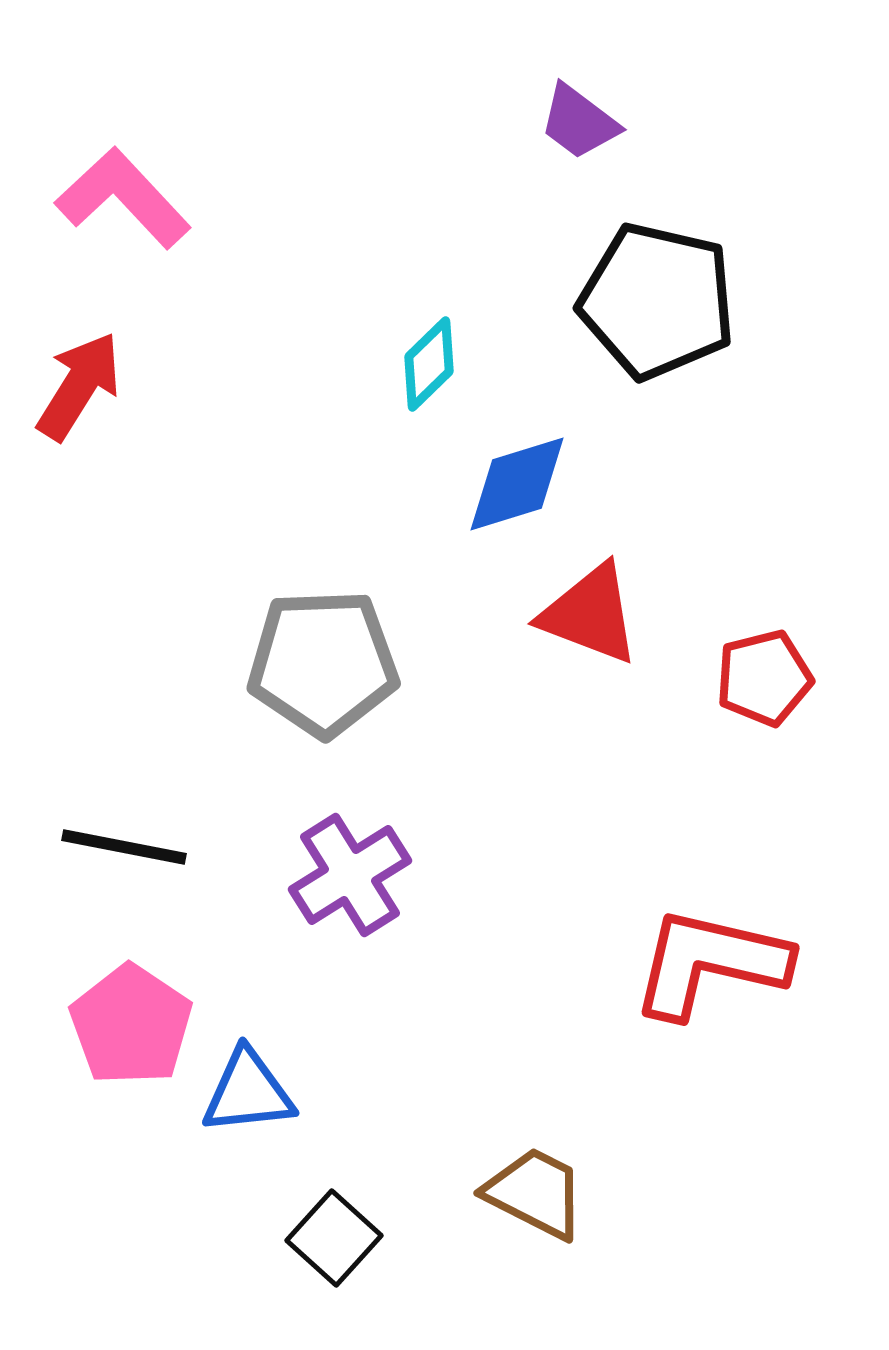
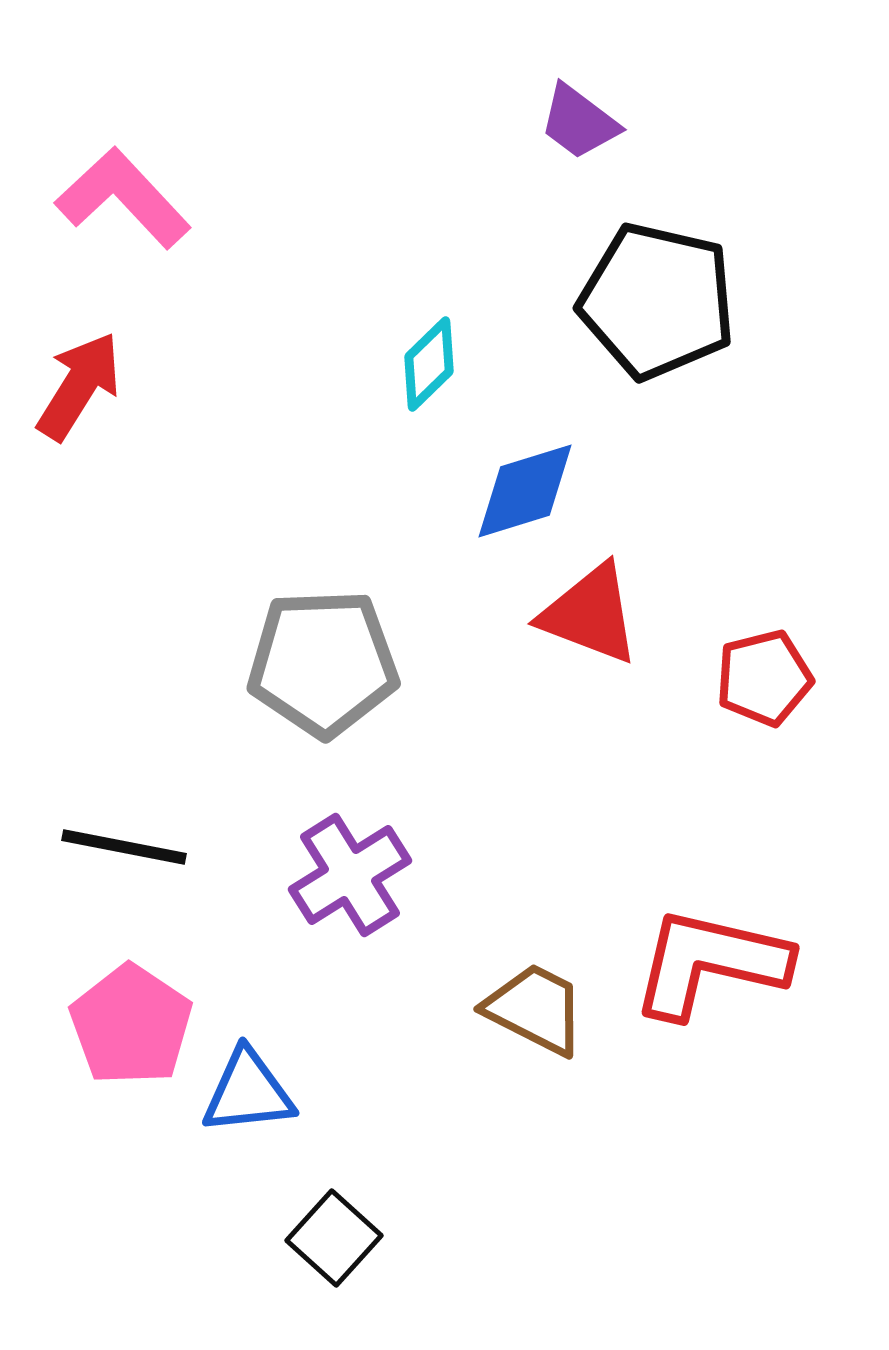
blue diamond: moved 8 px right, 7 px down
brown trapezoid: moved 184 px up
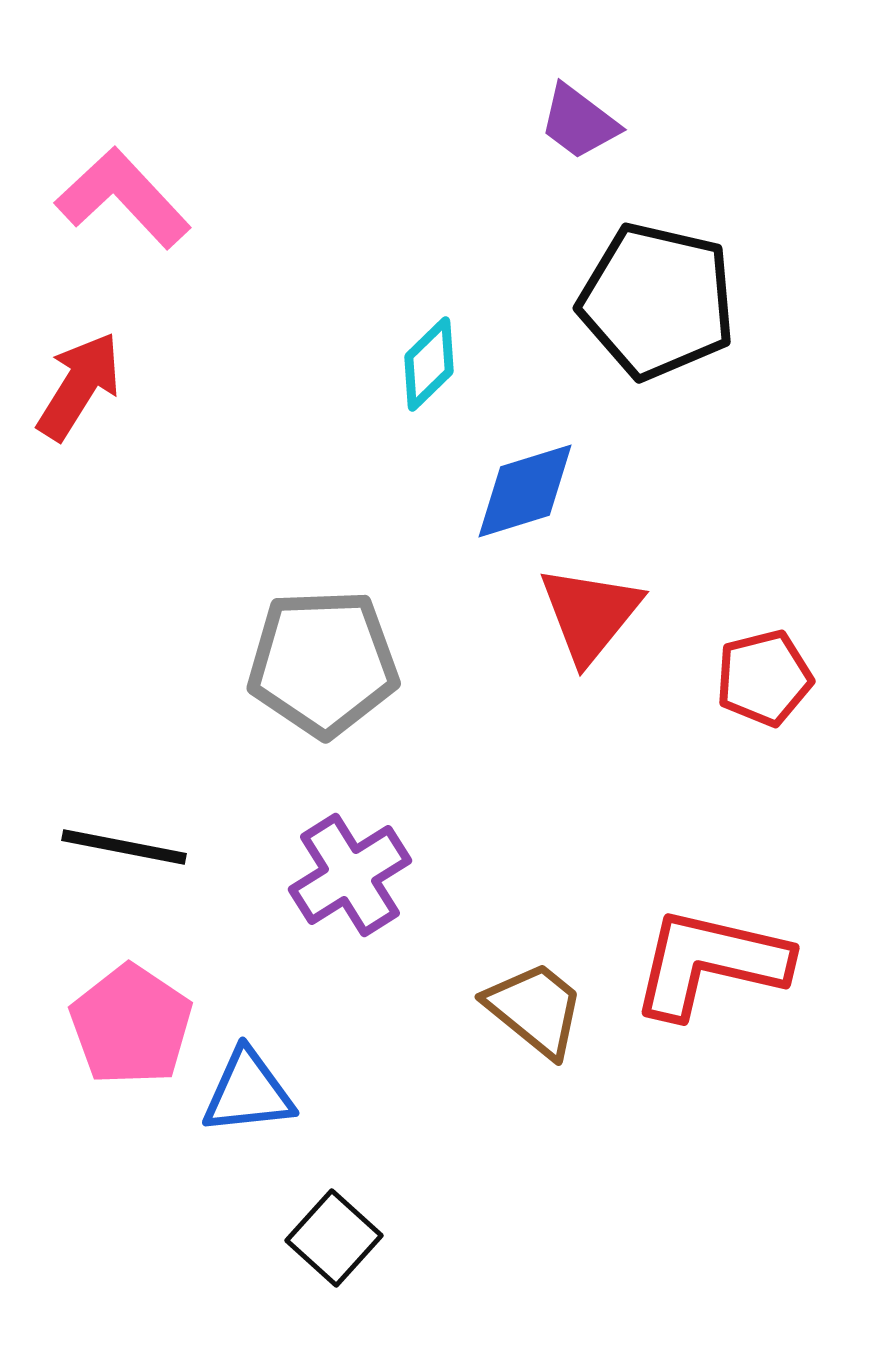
red triangle: rotated 48 degrees clockwise
brown trapezoid: rotated 12 degrees clockwise
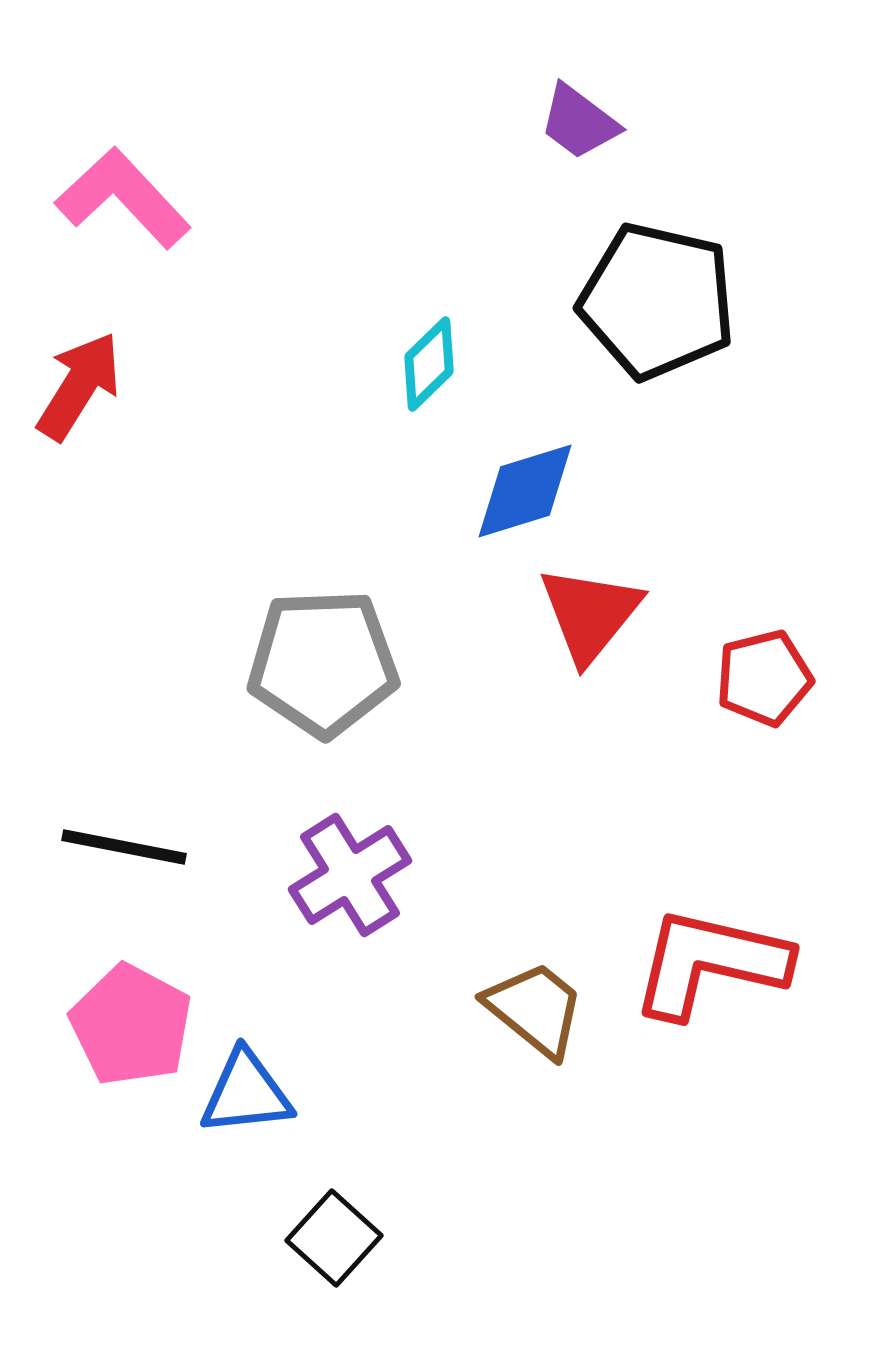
pink pentagon: rotated 6 degrees counterclockwise
blue triangle: moved 2 px left, 1 px down
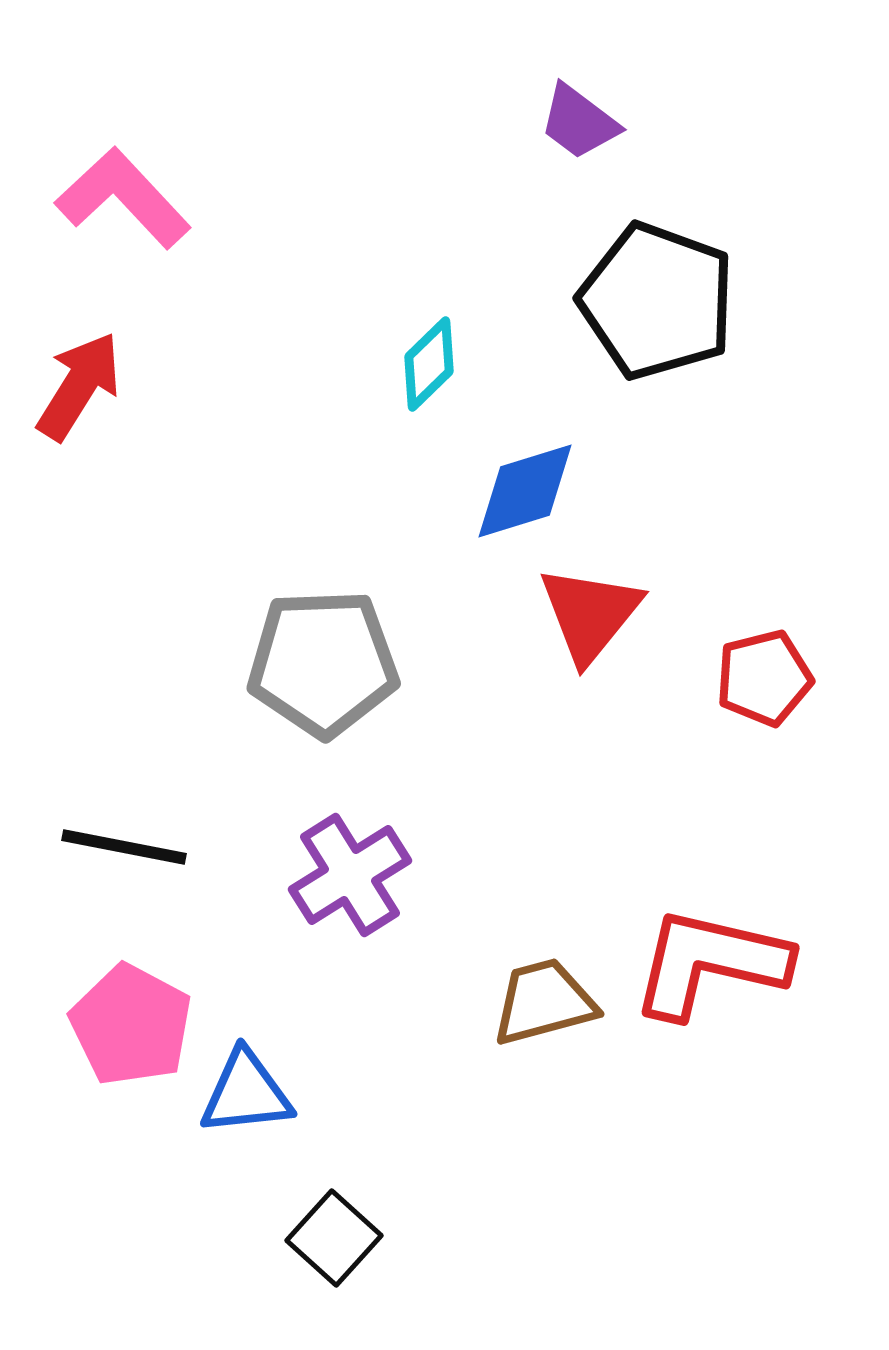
black pentagon: rotated 7 degrees clockwise
brown trapezoid: moved 9 px right, 7 px up; rotated 54 degrees counterclockwise
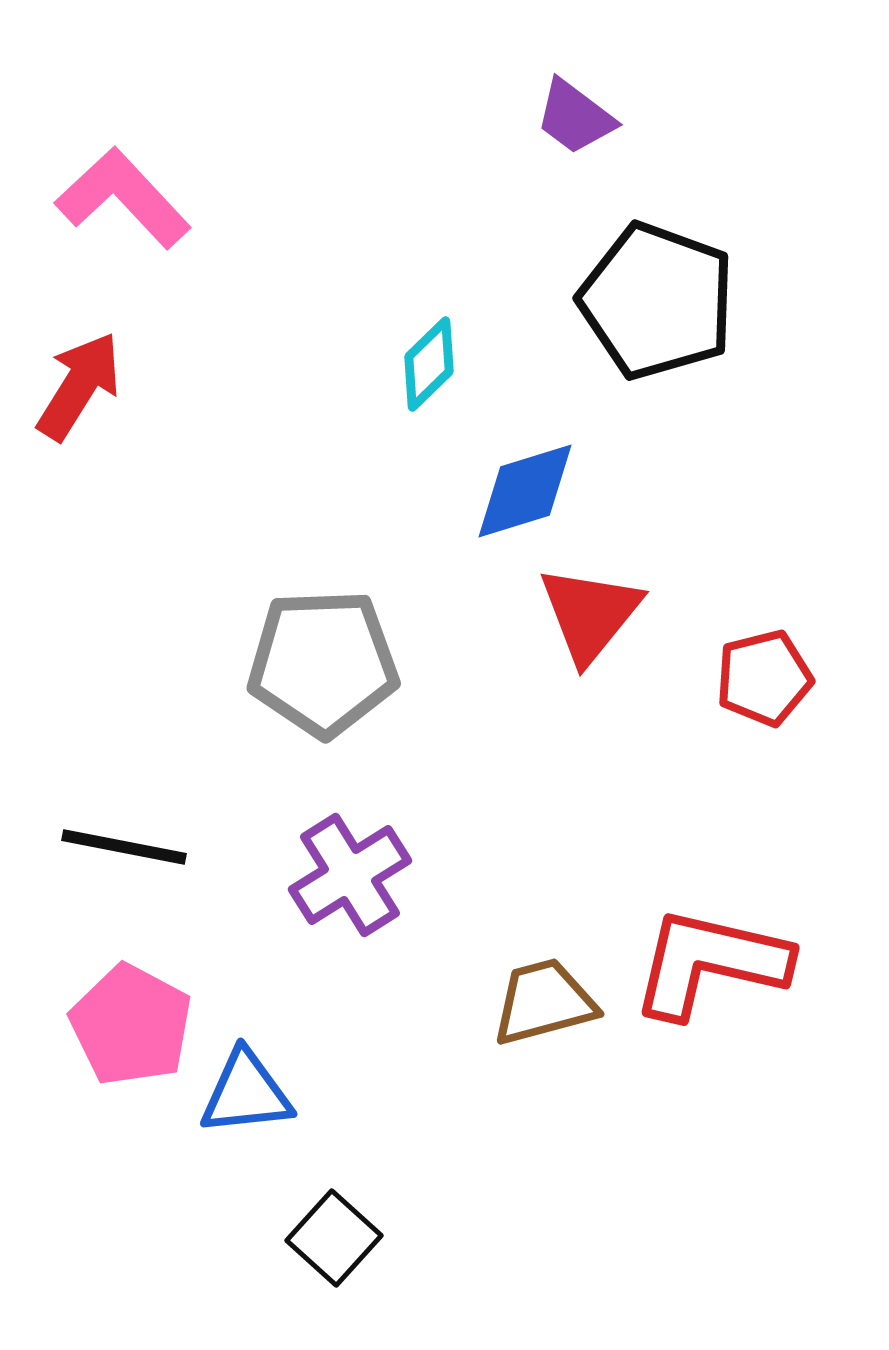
purple trapezoid: moved 4 px left, 5 px up
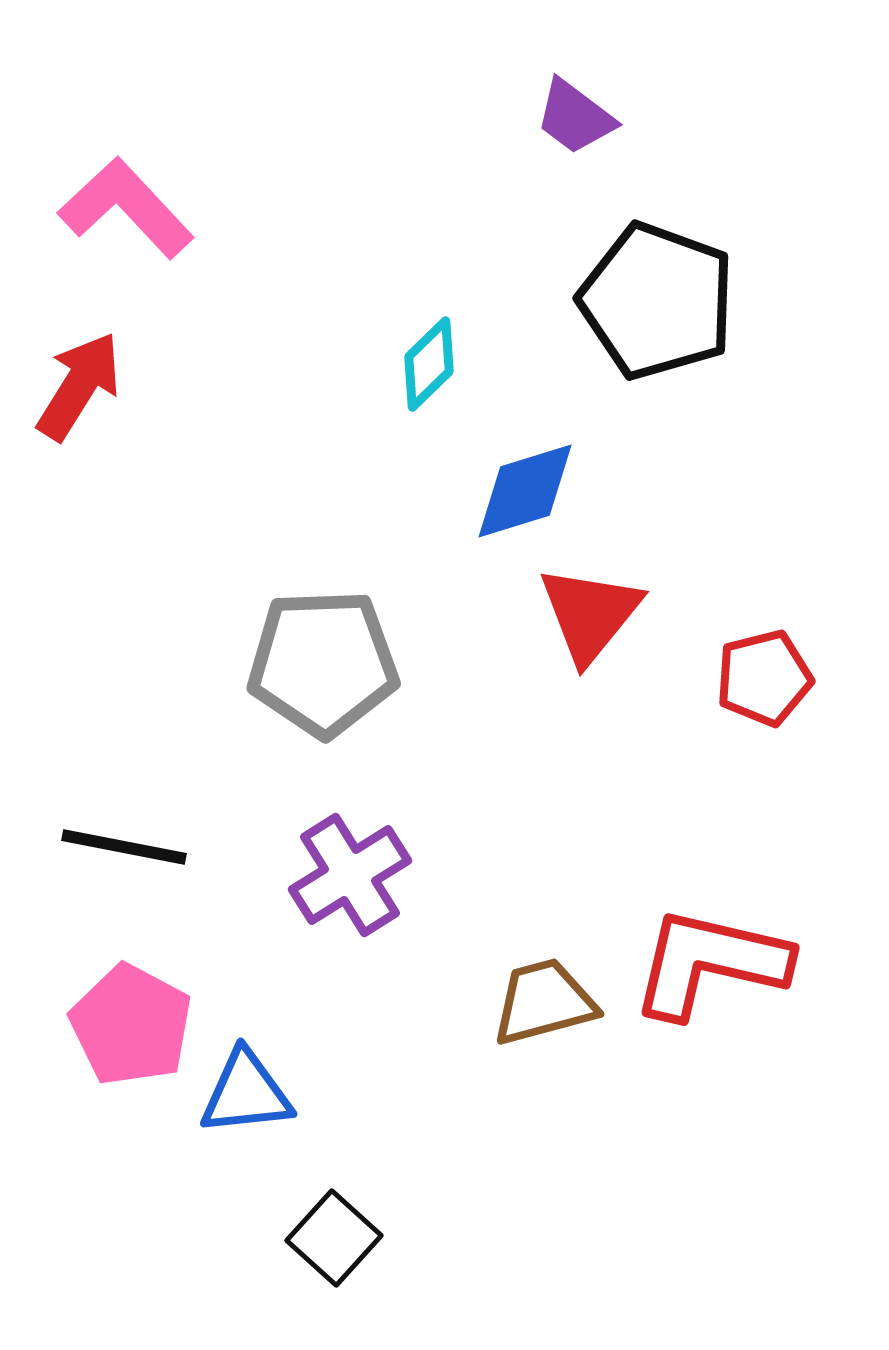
pink L-shape: moved 3 px right, 10 px down
